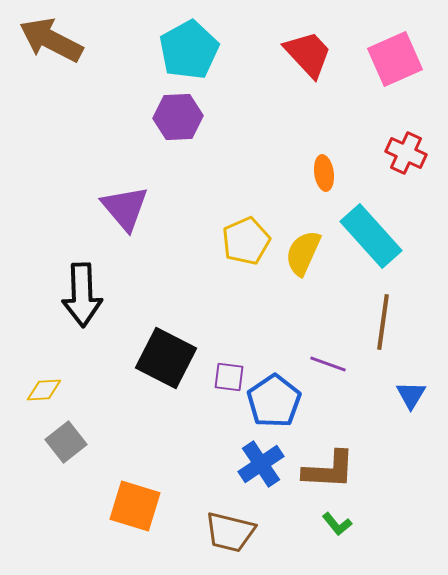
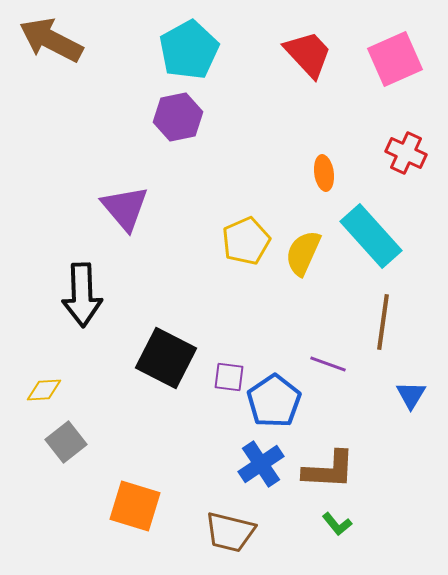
purple hexagon: rotated 9 degrees counterclockwise
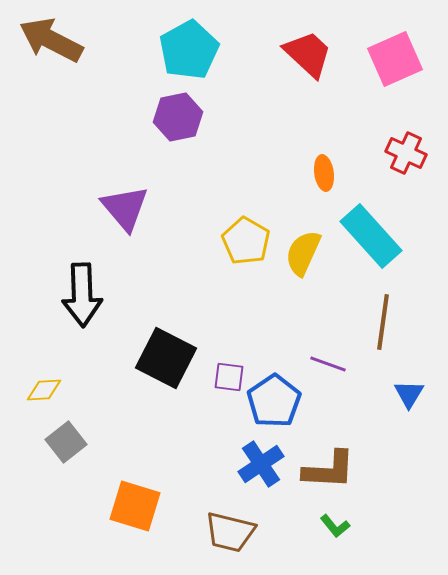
red trapezoid: rotated 4 degrees counterclockwise
yellow pentagon: rotated 18 degrees counterclockwise
blue triangle: moved 2 px left, 1 px up
green L-shape: moved 2 px left, 2 px down
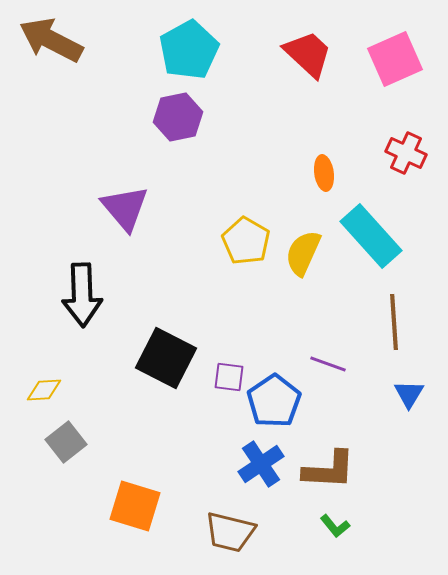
brown line: moved 11 px right; rotated 12 degrees counterclockwise
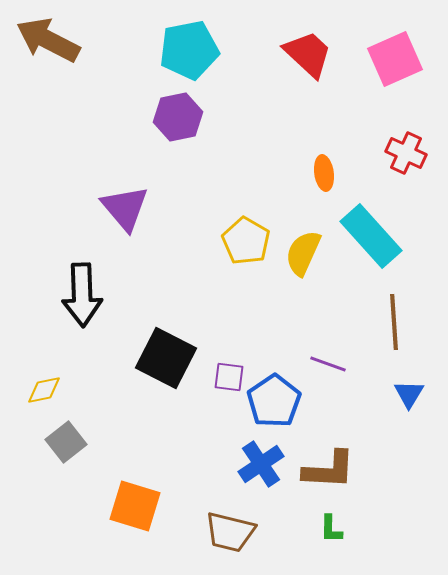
brown arrow: moved 3 px left
cyan pentagon: rotated 18 degrees clockwise
yellow diamond: rotated 9 degrees counterclockwise
green L-shape: moved 4 px left, 3 px down; rotated 40 degrees clockwise
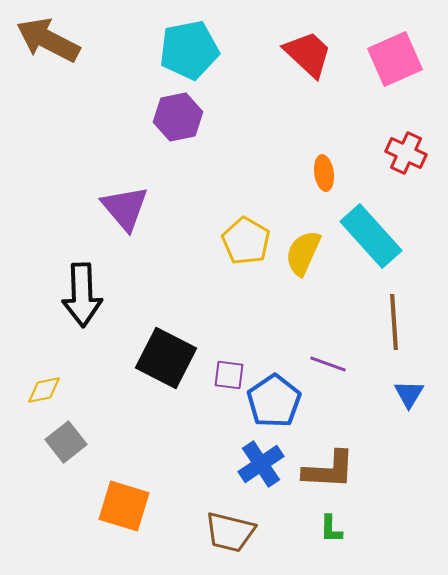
purple square: moved 2 px up
orange square: moved 11 px left
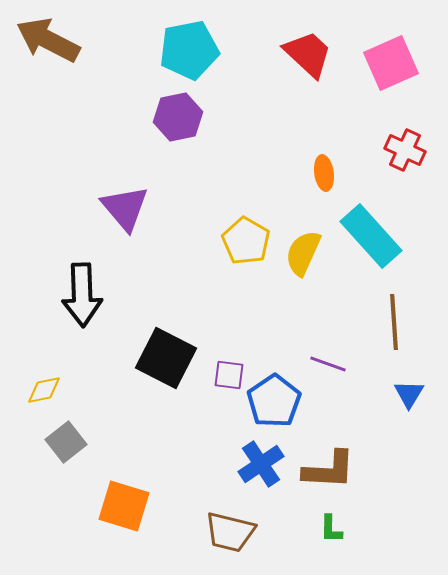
pink square: moved 4 px left, 4 px down
red cross: moved 1 px left, 3 px up
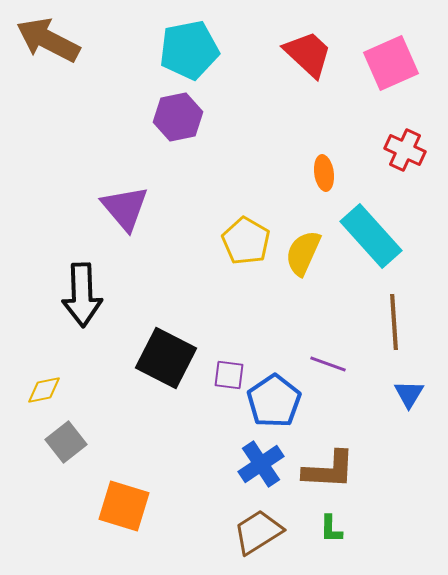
brown trapezoid: moved 28 px right; rotated 134 degrees clockwise
